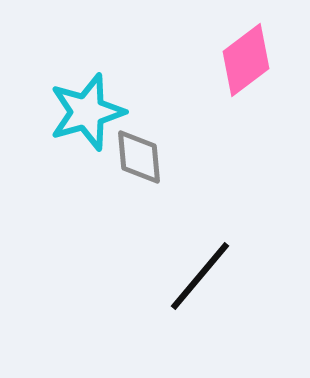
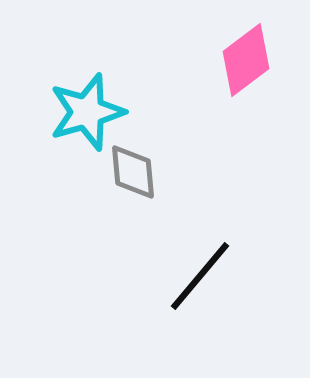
gray diamond: moved 6 px left, 15 px down
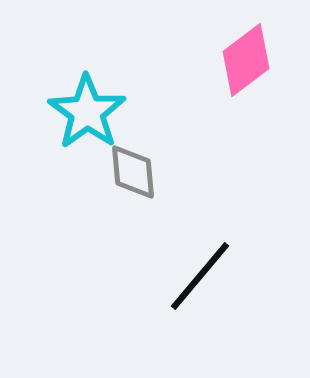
cyan star: rotated 20 degrees counterclockwise
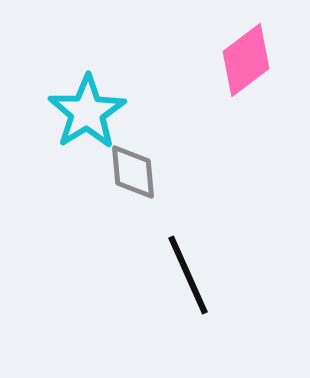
cyan star: rotated 4 degrees clockwise
black line: moved 12 px left, 1 px up; rotated 64 degrees counterclockwise
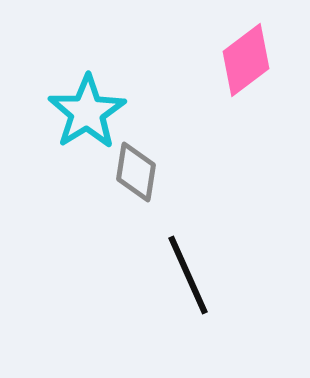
gray diamond: moved 3 px right; rotated 14 degrees clockwise
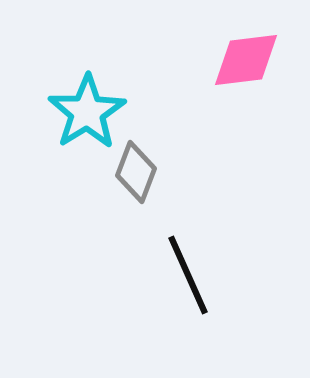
pink diamond: rotated 30 degrees clockwise
gray diamond: rotated 12 degrees clockwise
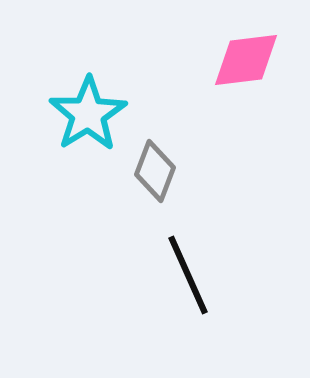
cyan star: moved 1 px right, 2 px down
gray diamond: moved 19 px right, 1 px up
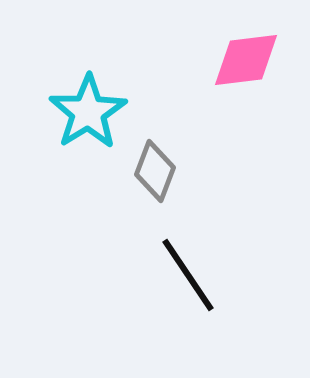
cyan star: moved 2 px up
black line: rotated 10 degrees counterclockwise
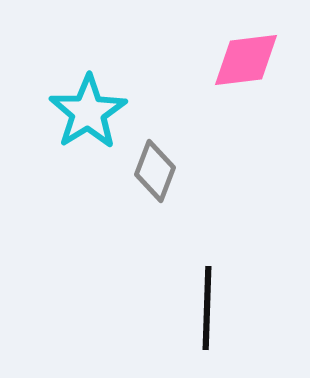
black line: moved 19 px right, 33 px down; rotated 36 degrees clockwise
